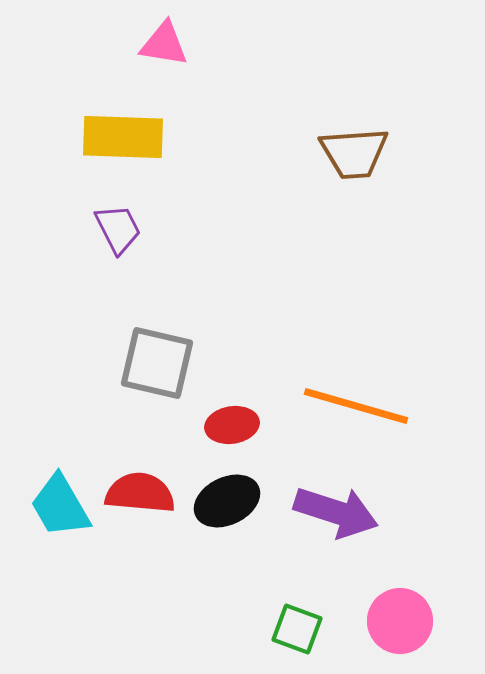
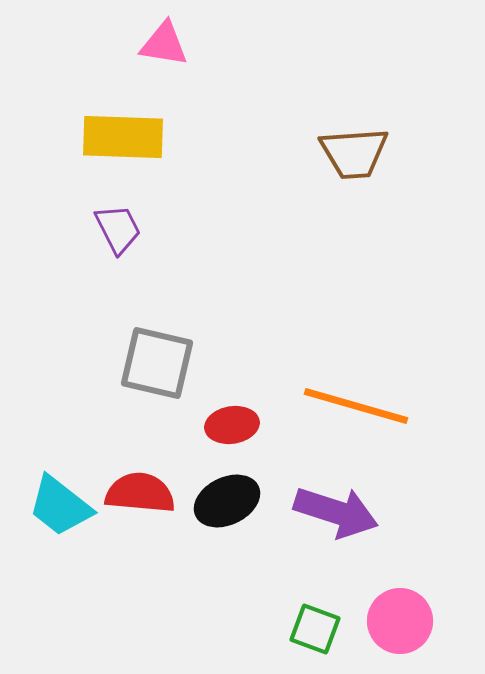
cyan trapezoid: rotated 22 degrees counterclockwise
green square: moved 18 px right
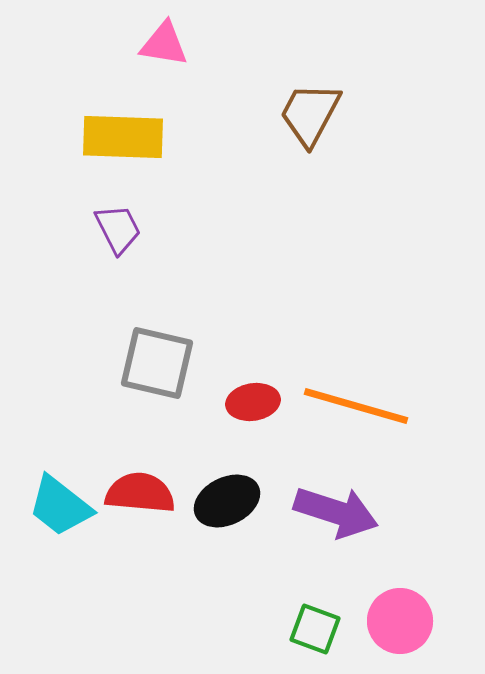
brown trapezoid: moved 44 px left, 39 px up; rotated 122 degrees clockwise
red ellipse: moved 21 px right, 23 px up
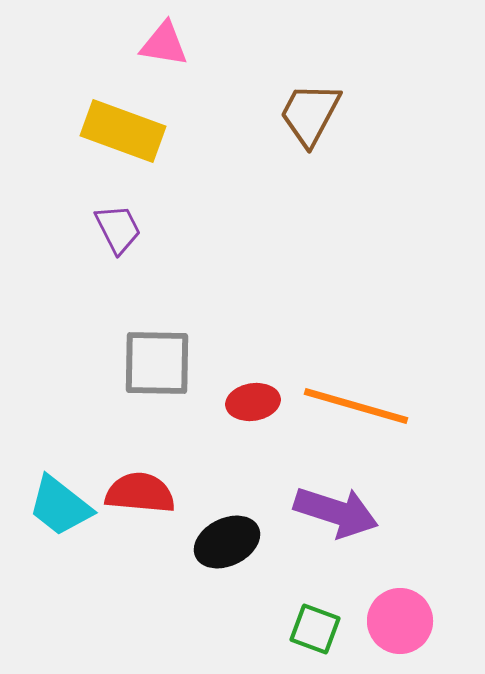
yellow rectangle: moved 6 px up; rotated 18 degrees clockwise
gray square: rotated 12 degrees counterclockwise
black ellipse: moved 41 px down
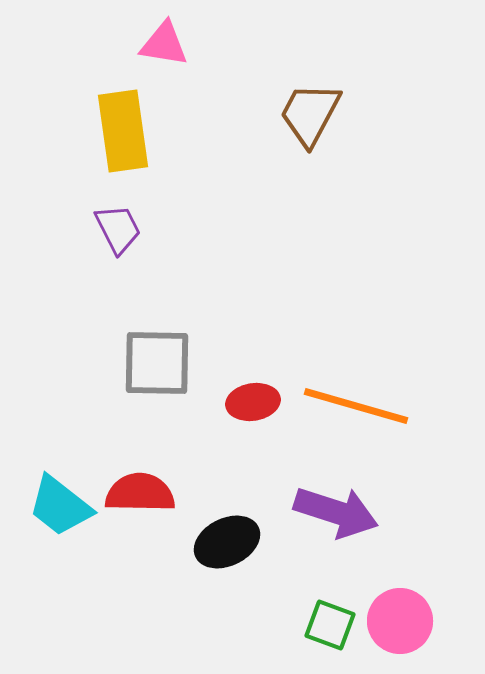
yellow rectangle: rotated 62 degrees clockwise
red semicircle: rotated 4 degrees counterclockwise
green square: moved 15 px right, 4 px up
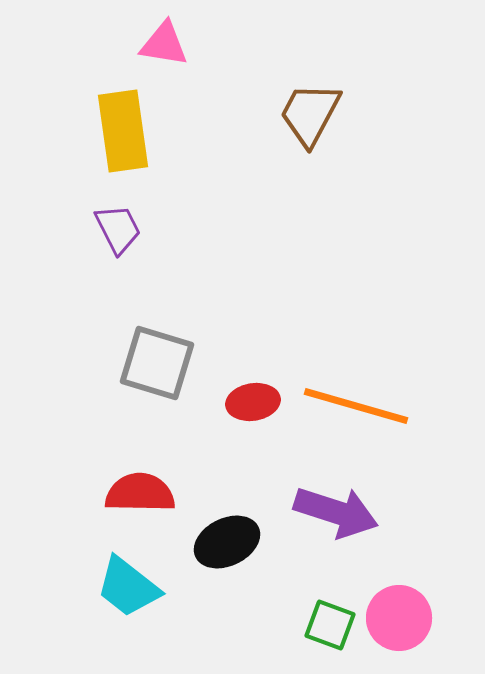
gray square: rotated 16 degrees clockwise
cyan trapezoid: moved 68 px right, 81 px down
pink circle: moved 1 px left, 3 px up
